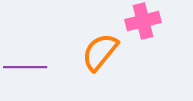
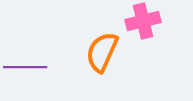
orange semicircle: moved 2 px right; rotated 15 degrees counterclockwise
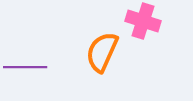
pink cross: rotated 32 degrees clockwise
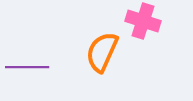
purple line: moved 2 px right
